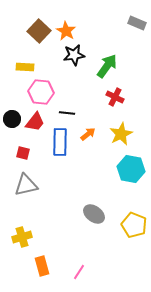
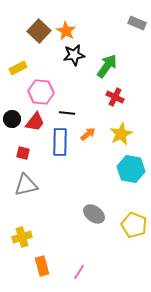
yellow rectangle: moved 7 px left, 1 px down; rotated 30 degrees counterclockwise
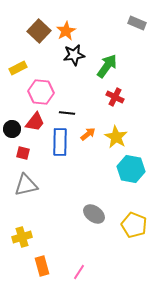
orange star: rotated 12 degrees clockwise
black circle: moved 10 px down
yellow star: moved 5 px left, 3 px down; rotated 15 degrees counterclockwise
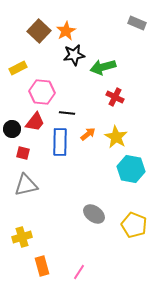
green arrow: moved 4 px left, 1 px down; rotated 140 degrees counterclockwise
pink hexagon: moved 1 px right
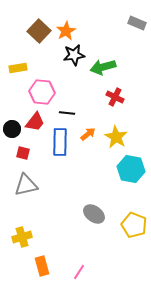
yellow rectangle: rotated 18 degrees clockwise
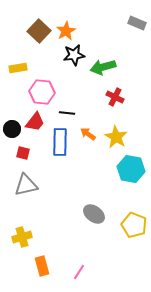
orange arrow: rotated 105 degrees counterclockwise
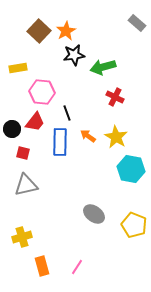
gray rectangle: rotated 18 degrees clockwise
black line: rotated 63 degrees clockwise
orange arrow: moved 2 px down
pink line: moved 2 px left, 5 px up
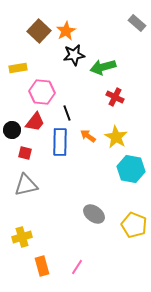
black circle: moved 1 px down
red square: moved 2 px right
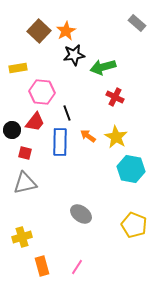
gray triangle: moved 1 px left, 2 px up
gray ellipse: moved 13 px left
